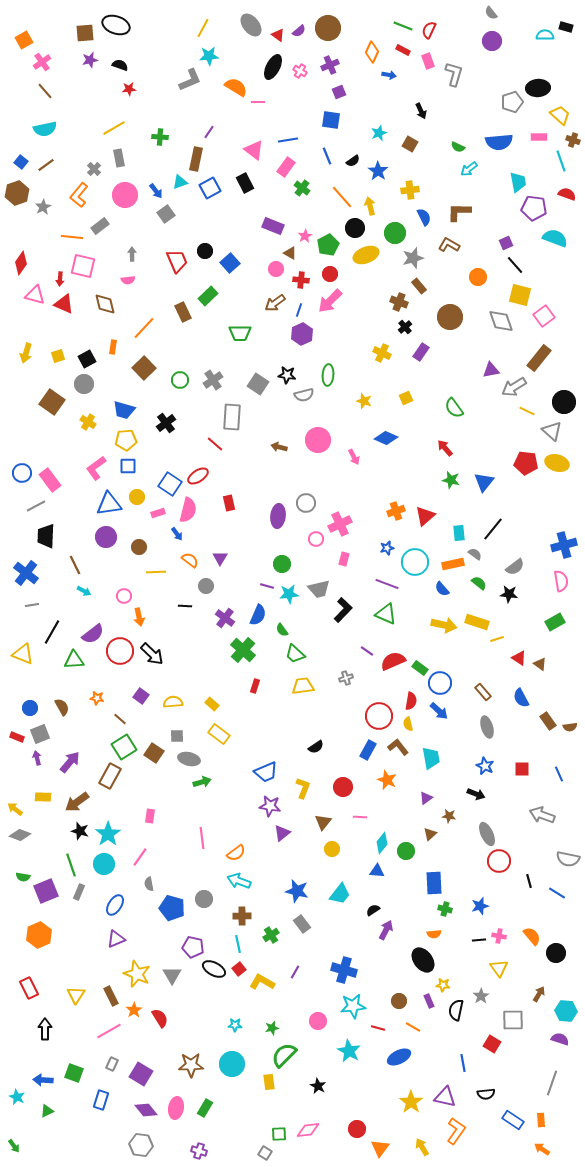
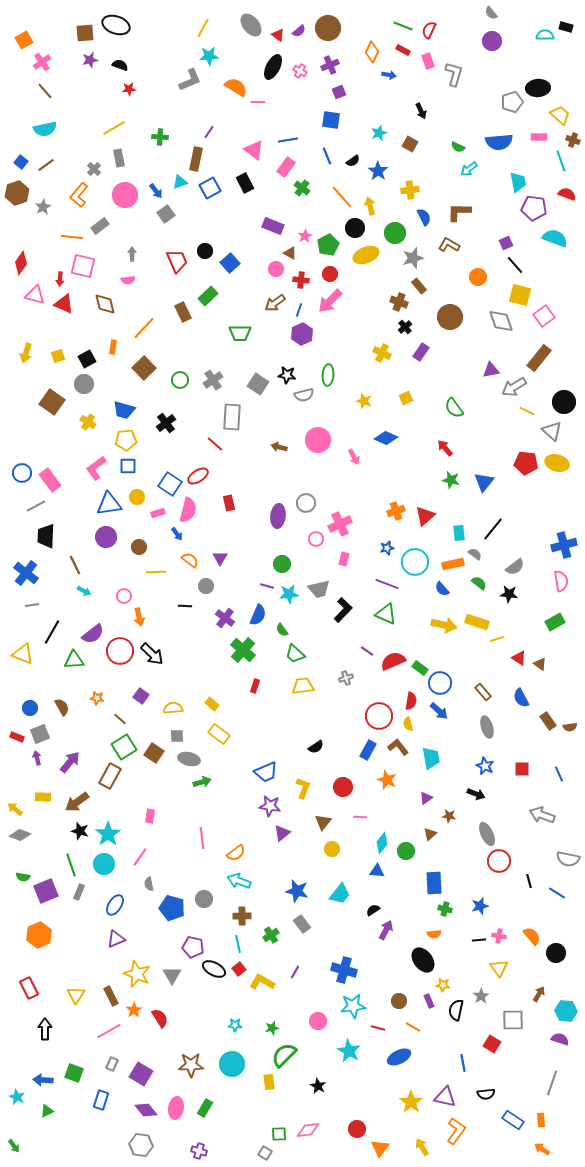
yellow semicircle at (173, 702): moved 6 px down
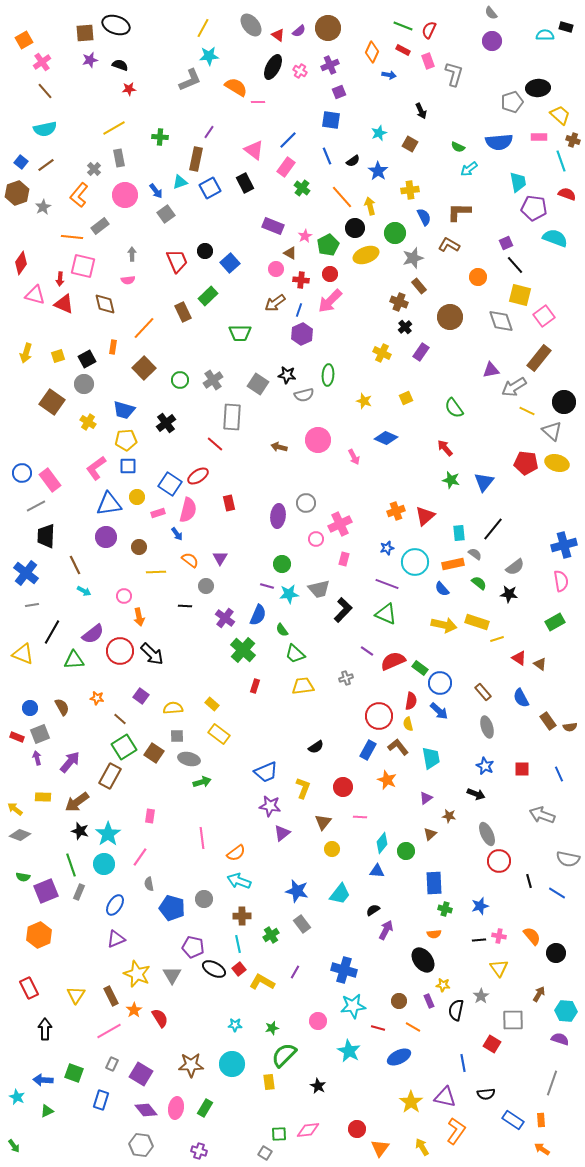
blue line at (288, 140): rotated 36 degrees counterclockwise
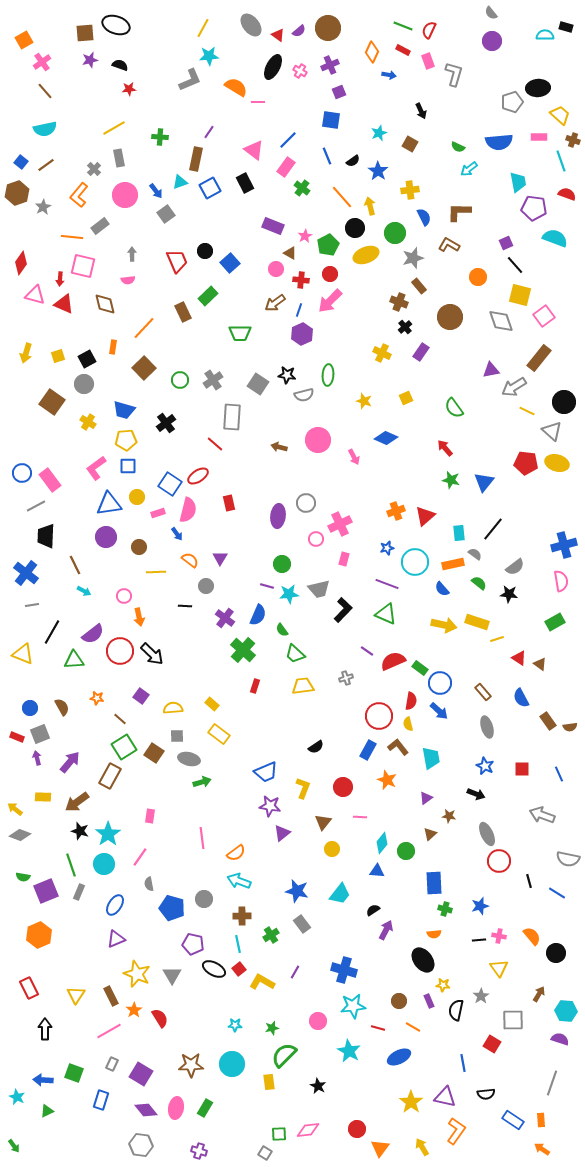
purple pentagon at (193, 947): moved 3 px up
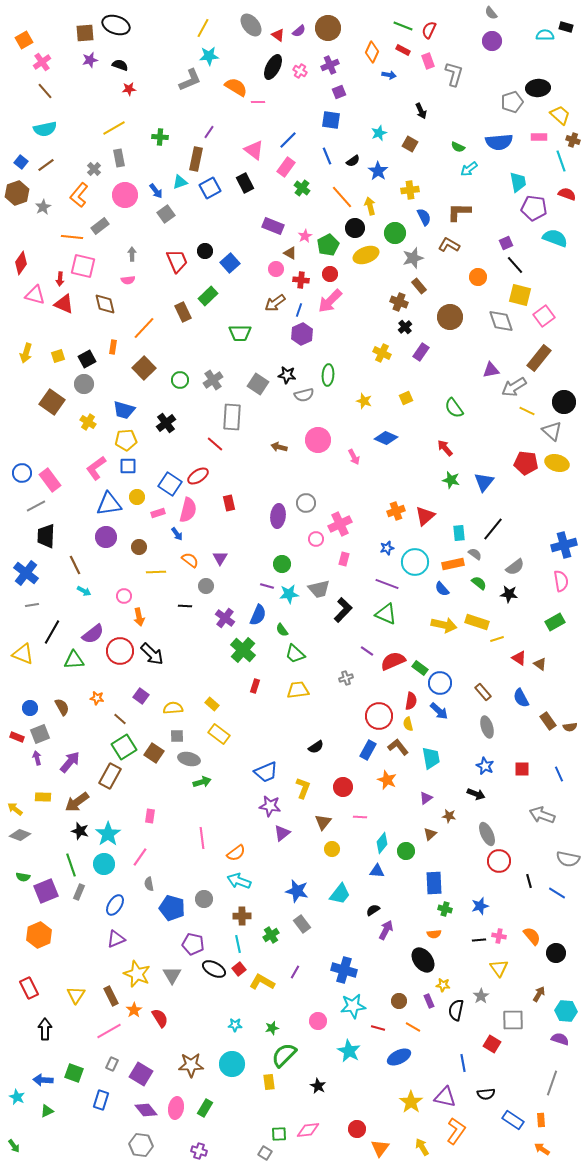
yellow trapezoid at (303, 686): moved 5 px left, 4 px down
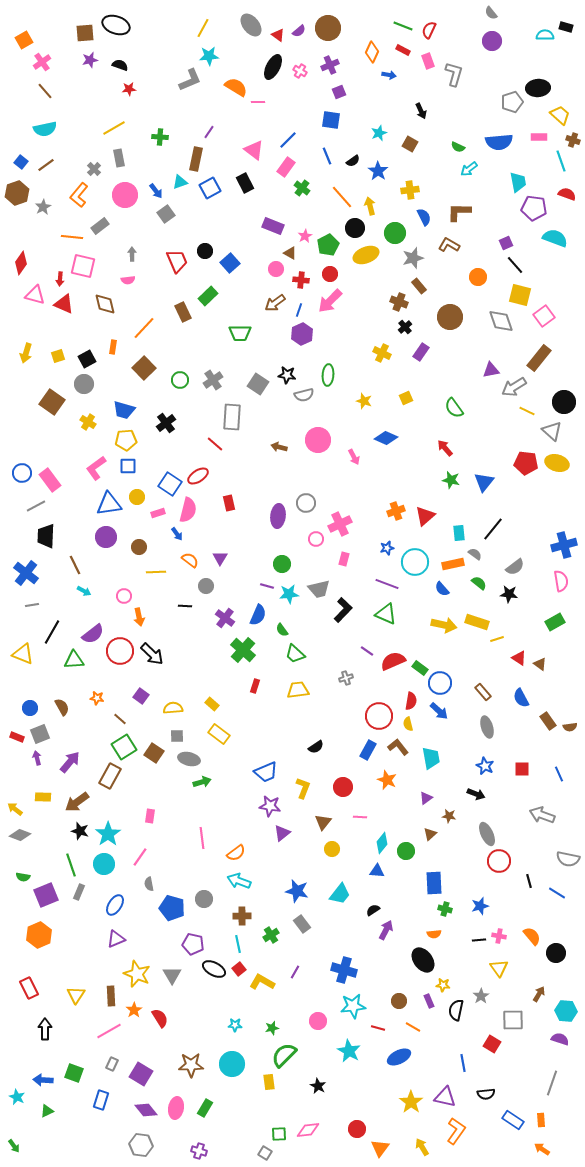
purple square at (46, 891): moved 4 px down
brown rectangle at (111, 996): rotated 24 degrees clockwise
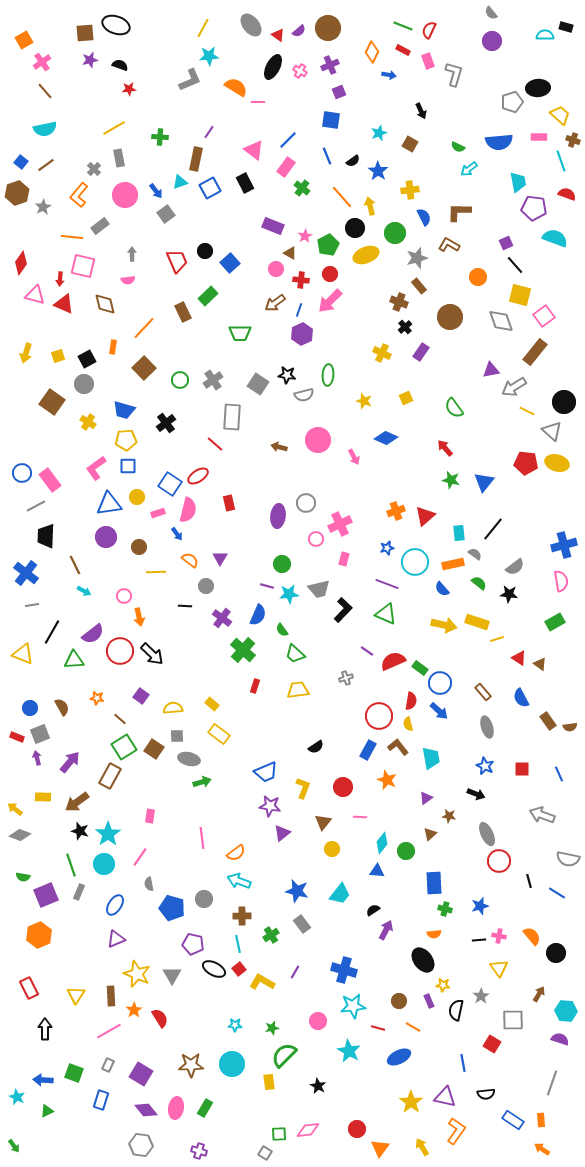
gray star at (413, 258): moved 4 px right
brown rectangle at (539, 358): moved 4 px left, 6 px up
purple cross at (225, 618): moved 3 px left
brown square at (154, 753): moved 4 px up
gray rectangle at (112, 1064): moved 4 px left, 1 px down
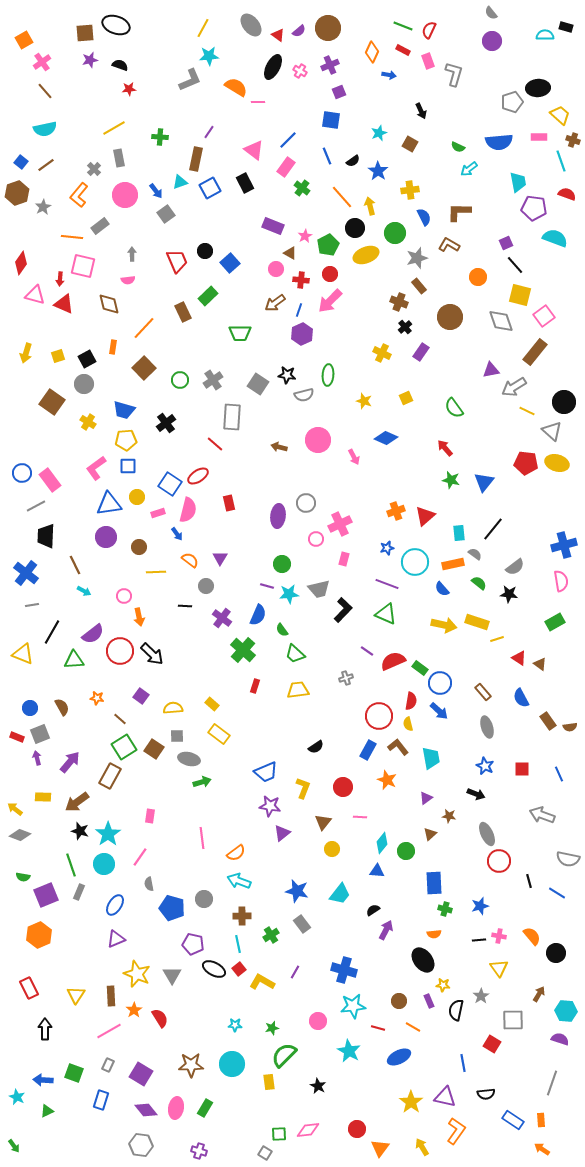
brown diamond at (105, 304): moved 4 px right
